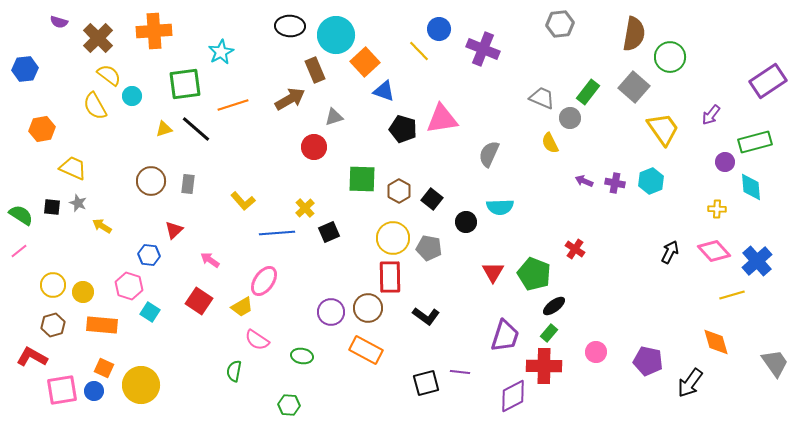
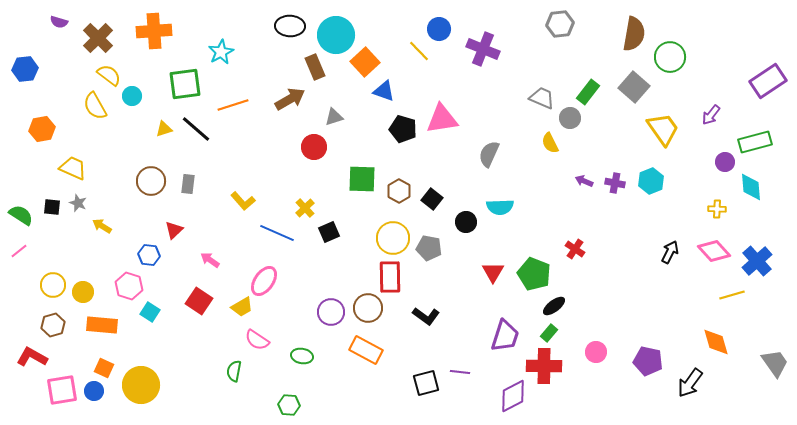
brown rectangle at (315, 70): moved 3 px up
blue line at (277, 233): rotated 28 degrees clockwise
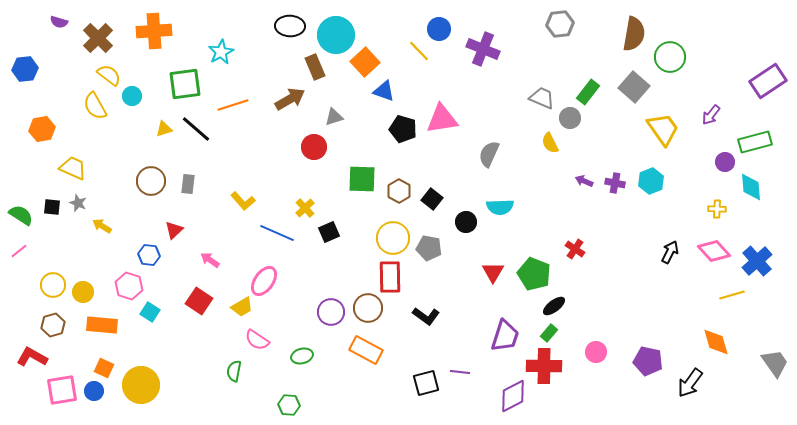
green ellipse at (302, 356): rotated 25 degrees counterclockwise
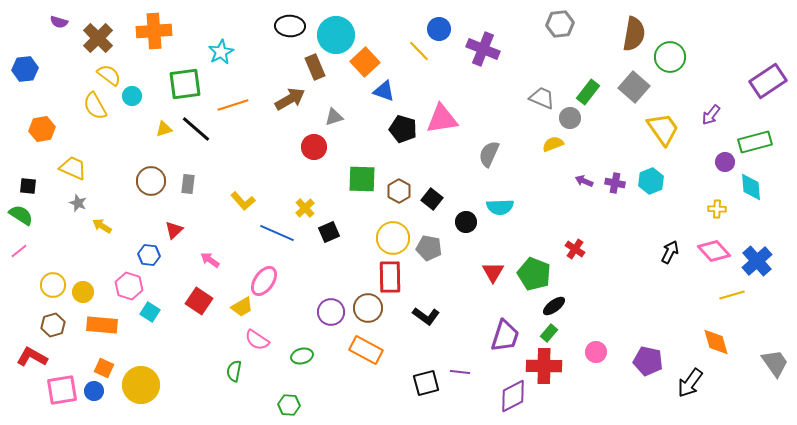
yellow semicircle at (550, 143): moved 3 px right, 1 px down; rotated 95 degrees clockwise
black square at (52, 207): moved 24 px left, 21 px up
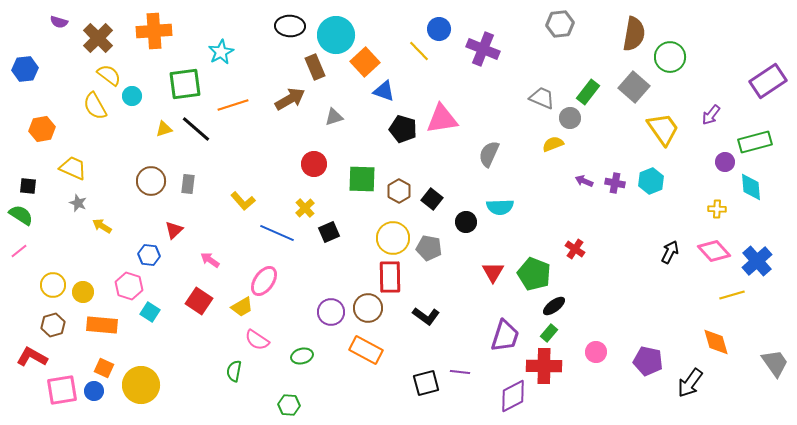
red circle at (314, 147): moved 17 px down
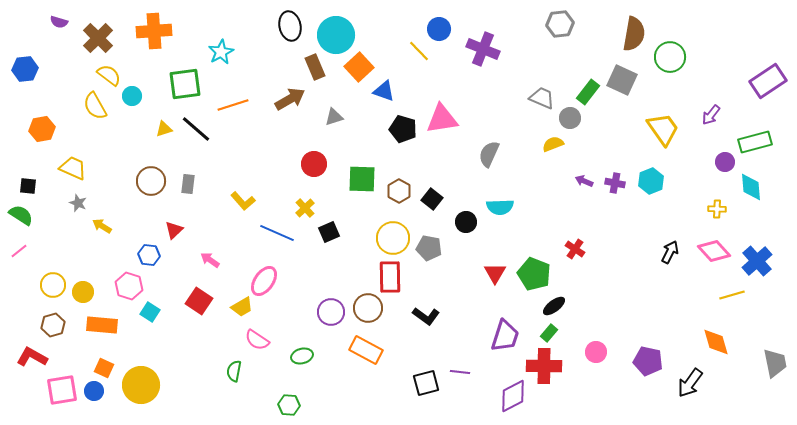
black ellipse at (290, 26): rotated 76 degrees clockwise
orange square at (365, 62): moved 6 px left, 5 px down
gray square at (634, 87): moved 12 px left, 7 px up; rotated 16 degrees counterclockwise
red triangle at (493, 272): moved 2 px right, 1 px down
gray trapezoid at (775, 363): rotated 24 degrees clockwise
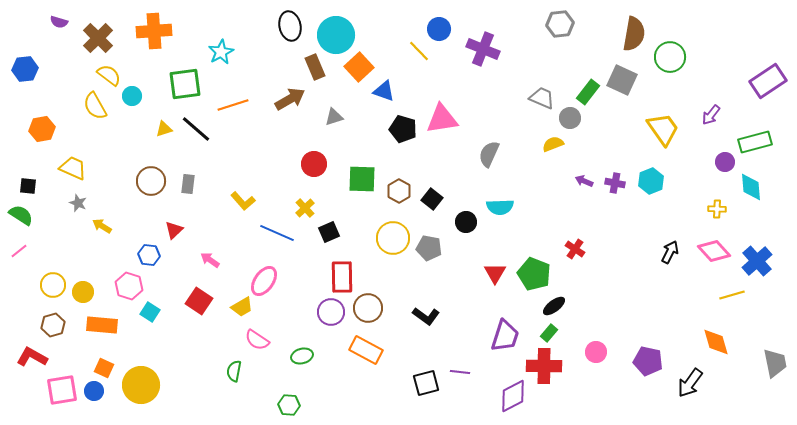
red rectangle at (390, 277): moved 48 px left
